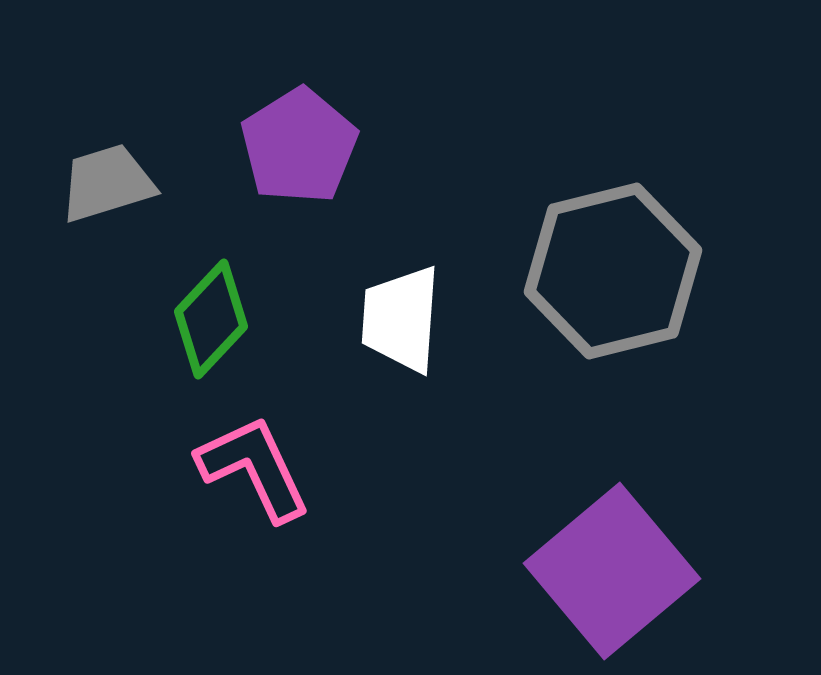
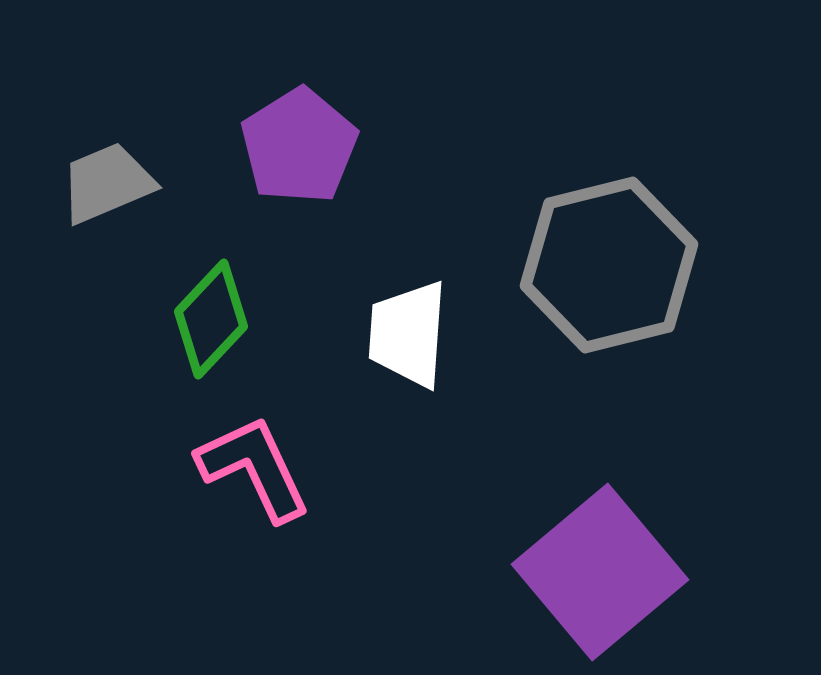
gray trapezoid: rotated 6 degrees counterclockwise
gray hexagon: moved 4 px left, 6 px up
white trapezoid: moved 7 px right, 15 px down
purple square: moved 12 px left, 1 px down
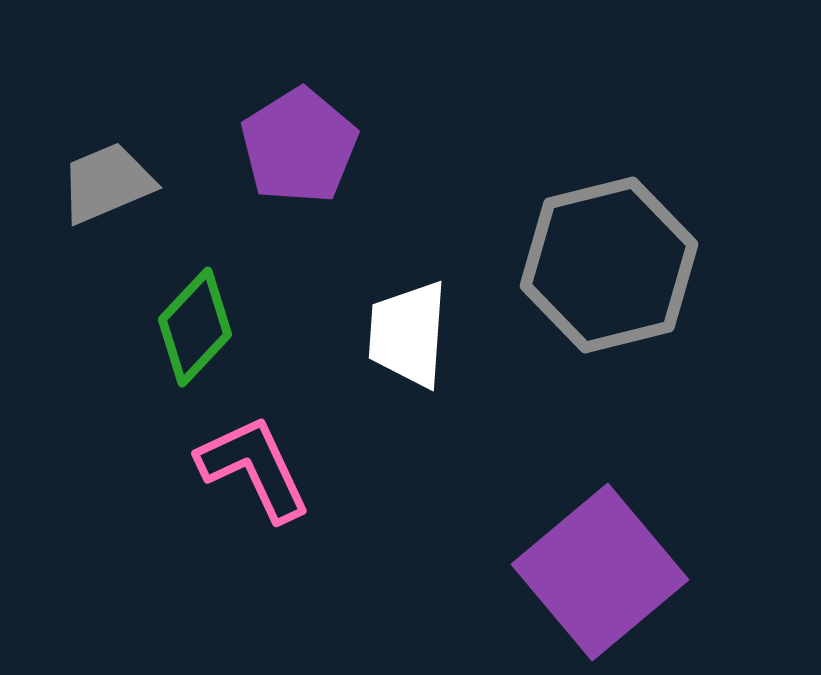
green diamond: moved 16 px left, 8 px down
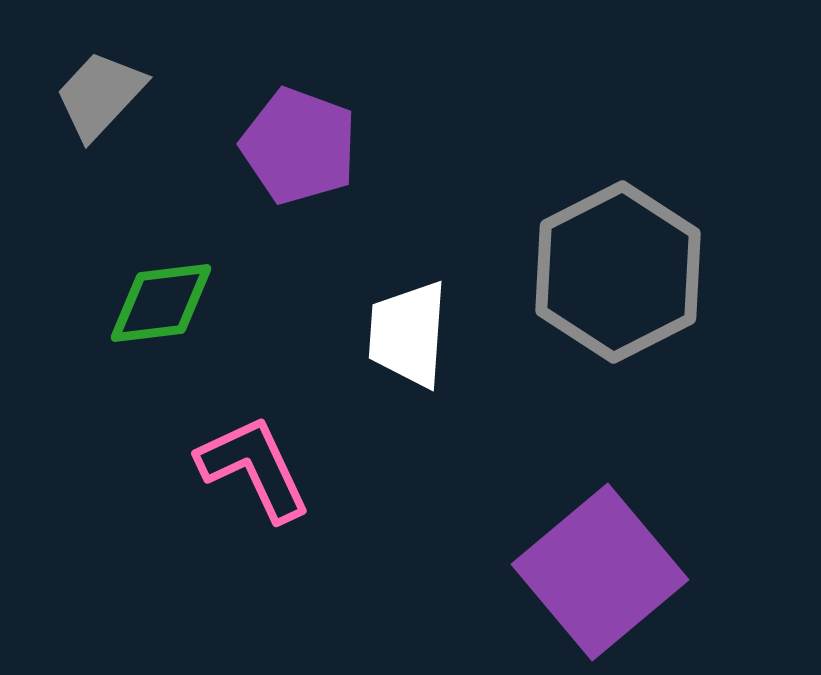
purple pentagon: rotated 20 degrees counterclockwise
gray trapezoid: moved 7 px left, 88 px up; rotated 24 degrees counterclockwise
gray hexagon: moved 9 px right, 7 px down; rotated 13 degrees counterclockwise
green diamond: moved 34 px left, 24 px up; rotated 40 degrees clockwise
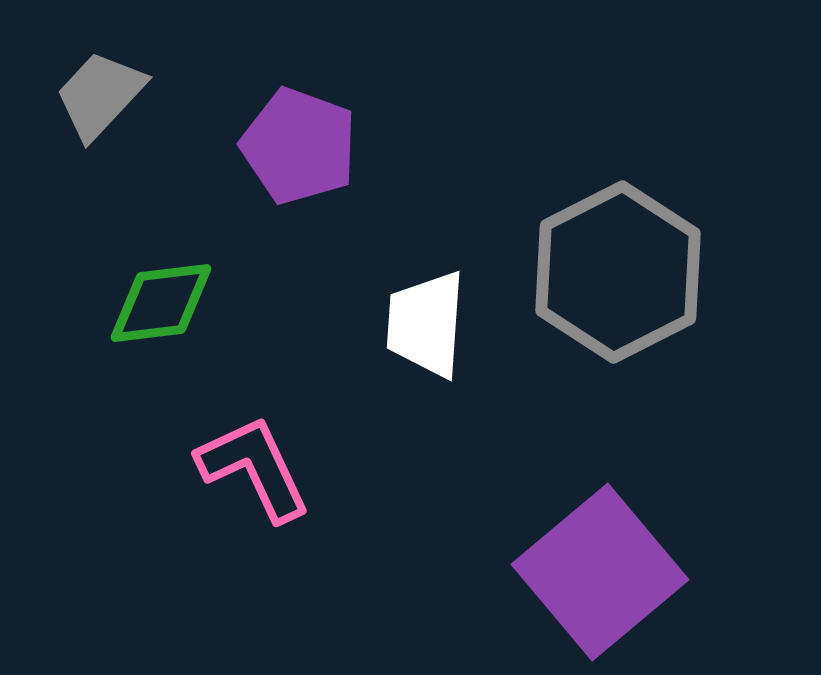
white trapezoid: moved 18 px right, 10 px up
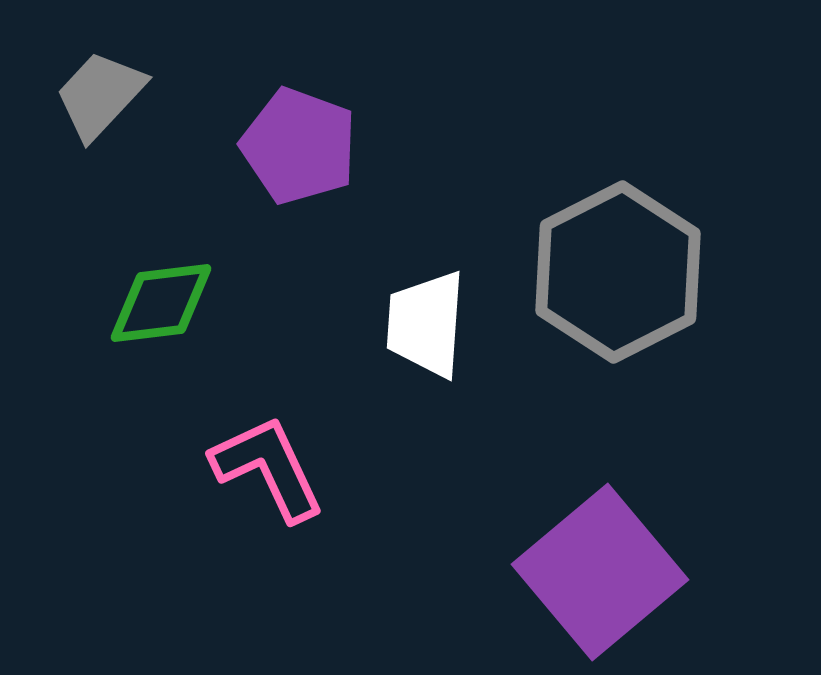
pink L-shape: moved 14 px right
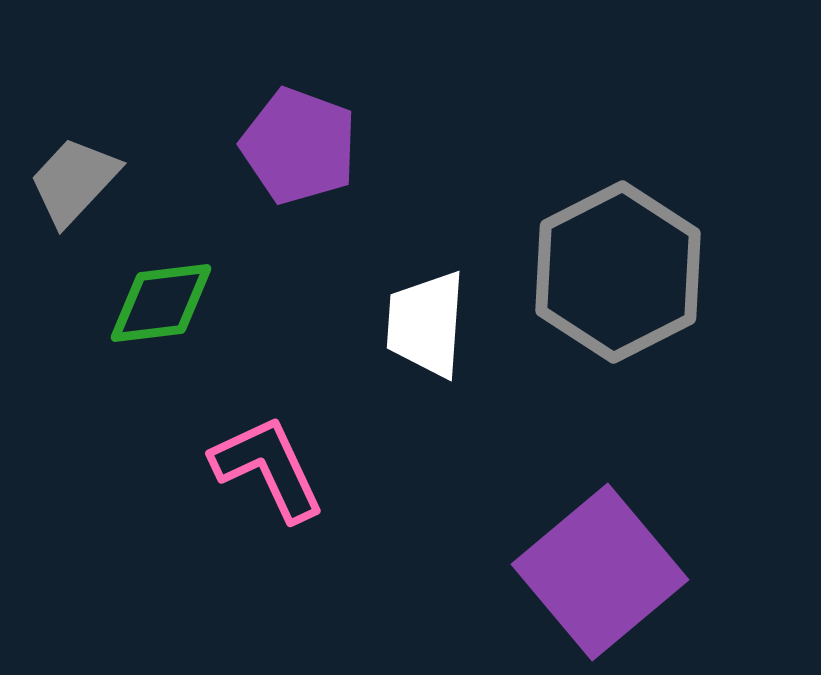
gray trapezoid: moved 26 px left, 86 px down
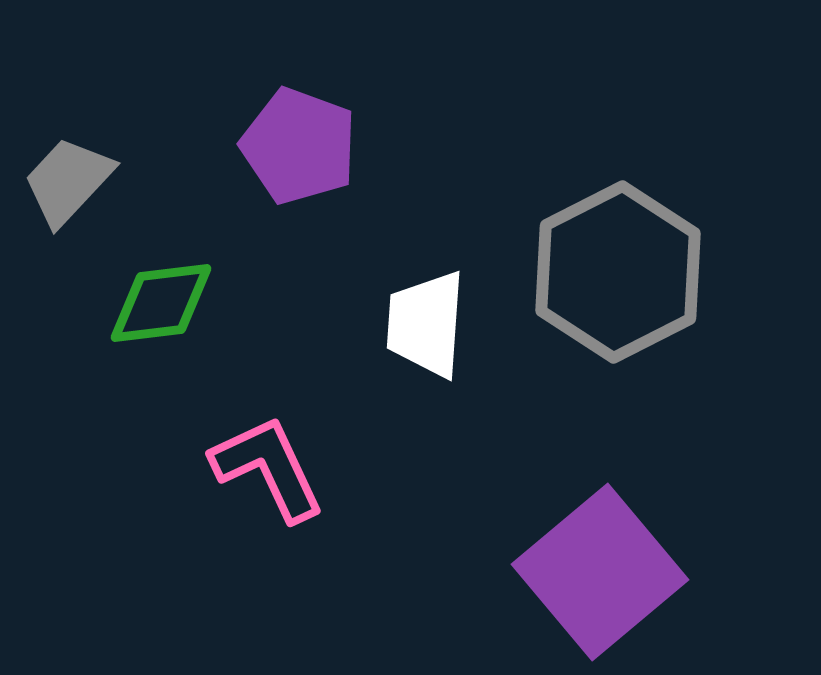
gray trapezoid: moved 6 px left
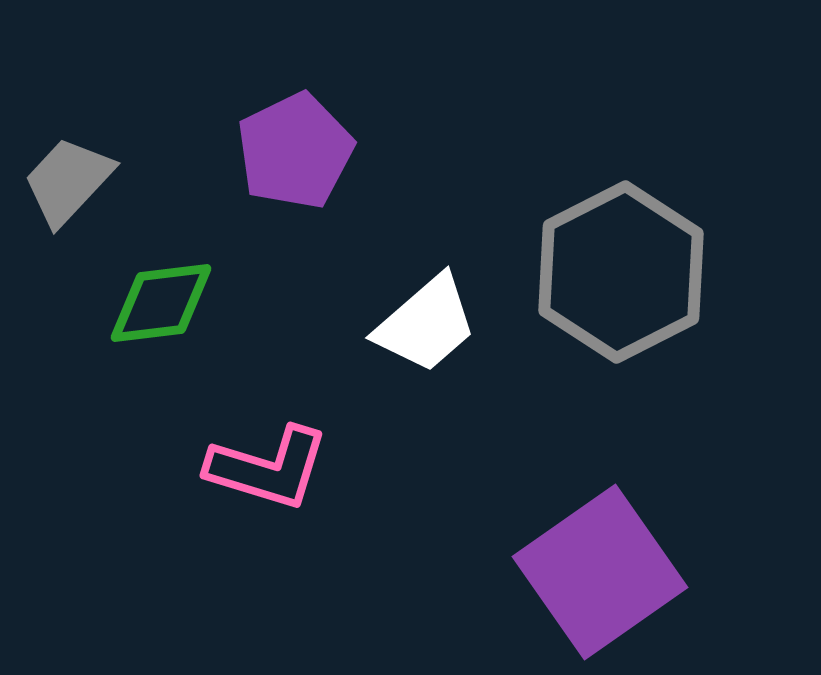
purple pentagon: moved 4 px left, 5 px down; rotated 26 degrees clockwise
gray hexagon: moved 3 px right
white trapezoid: rotated 135 degrees counterclockwise
pink L-shape: rotated 132 degrees clockwise
purple square: rotated 5 degrees clockwise
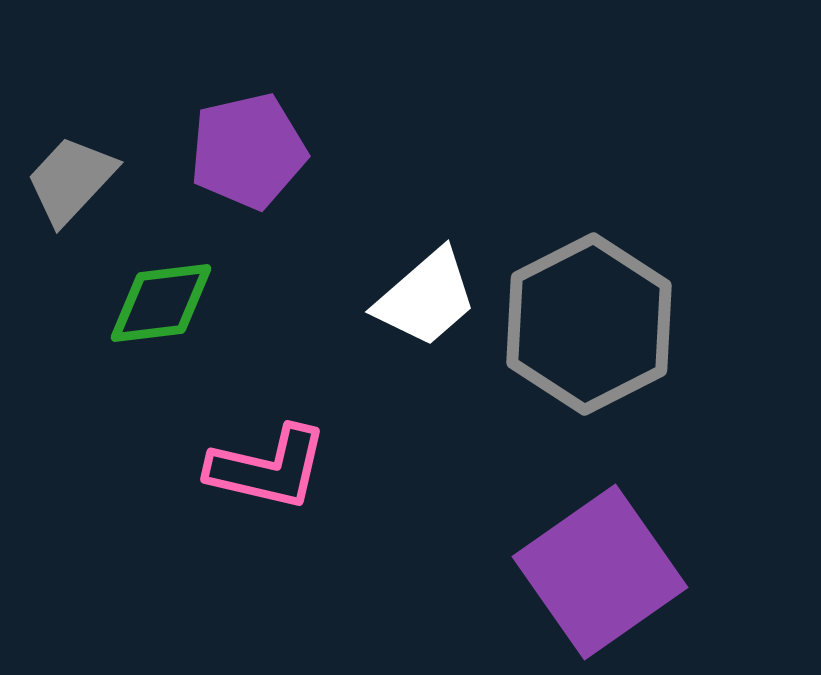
purple pentagon: moved 47 px left; rotated 13 degrees clockwise
gray trapezoid: moved 3 px right, 1 px up
gray hexagon: moved 32 px left, 52 px down
white trapezoid: moved 26 px up
pink L-shape: rotated 4 degrees counterclockwise
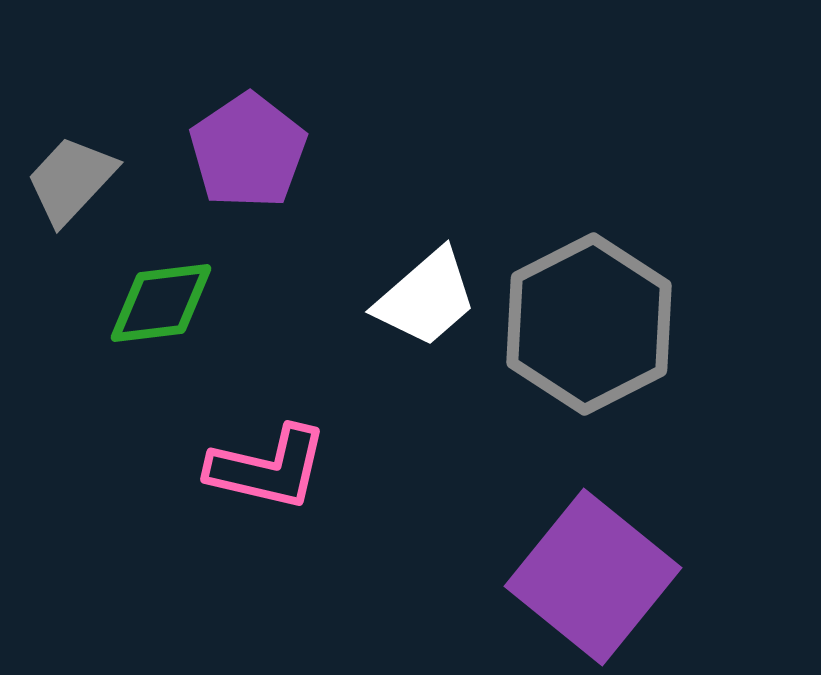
purple pentagon: rotated 21 degrees counterclockwise
purple square: moved 7 px left, 5 px down; rotated 16 degrees counterclockwise
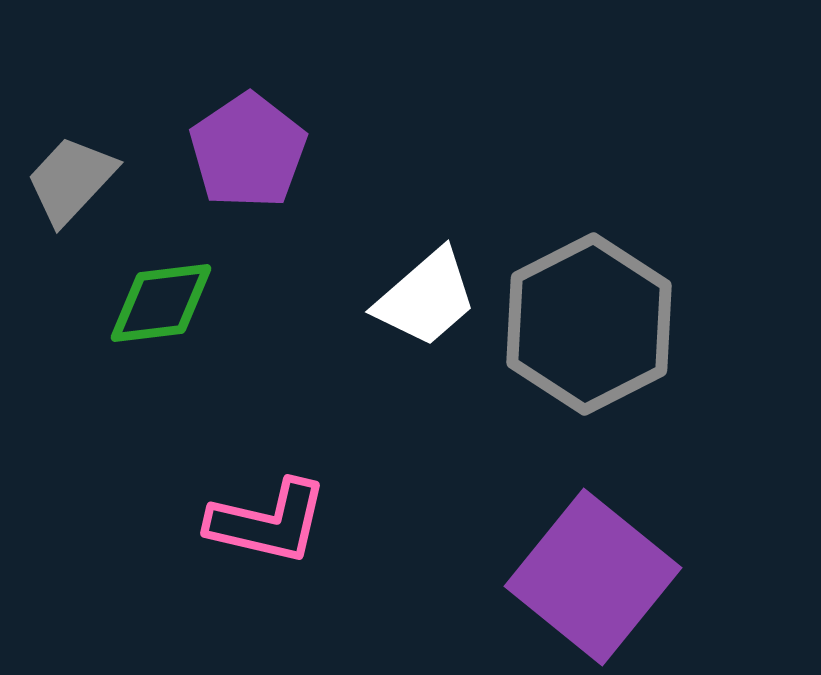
pink L-shape: moved 54 px down
